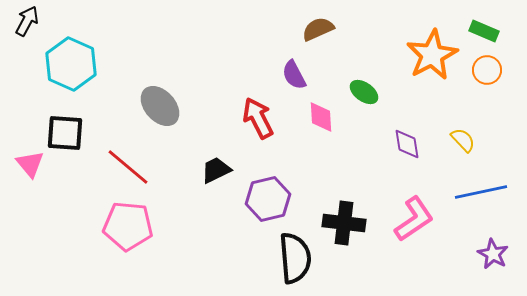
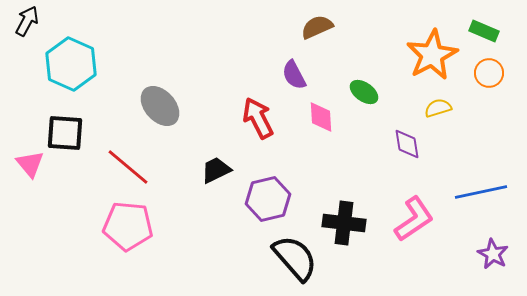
brown semicircle: moved 1 px left, 2 px up
orange circle: moved 2 px right, 3 px down
yellow semicircle: moved 25 px left, 32 px up; rotated 64 degrees counterclockwise
black semicircle: rotated 36 degrees counterclockwise
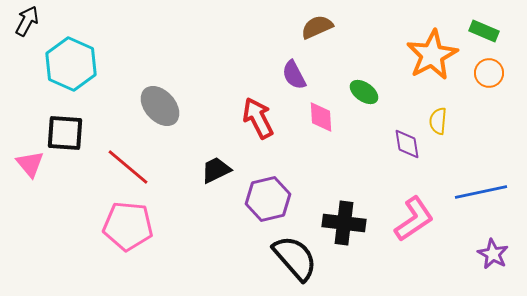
yellow semicircle: moved 13 px down; rotated 68 degrees counterclockwise
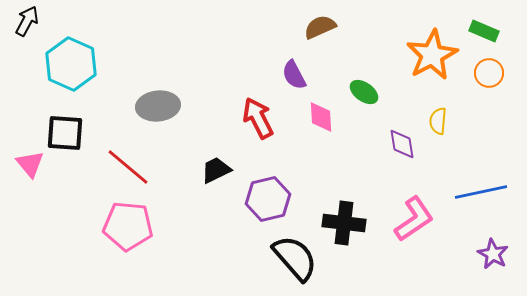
brown semicircle: moved 3 px right
gray ellipse: moved 2 px left; rotated 54 degrees counterclockwise
purple diamond: moved 5 px left
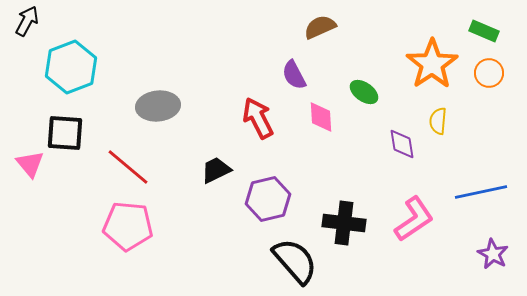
orange star: moved 9 px down; rotated 6 degrees counterclockwise
cyan hexagon: moved 3 px down; rotated 15 degrees clockwise
black semicircle: moved 3 px down
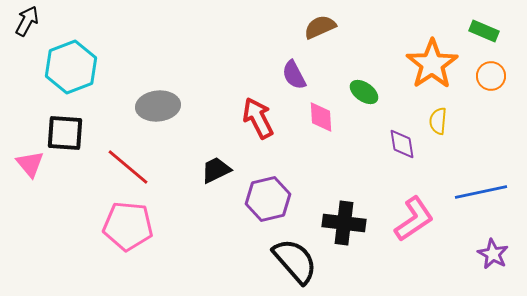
orange circle: moved 2 px right, 3 px down
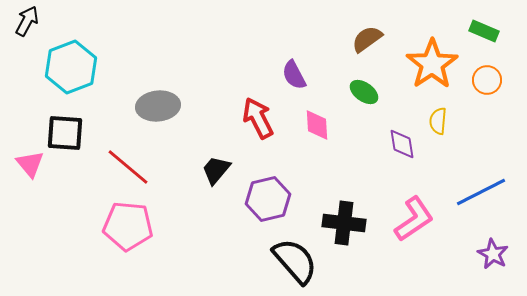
brown semicircle: moved 47 px right, 12 px down; rotated 12 degrees counterclockwise
orange circle: moved 4 px left, 4 px down
pink diamond: moved 4 px left, 8 px down
black trapezoid: rotated 24 degrees counterclockwise
blue line: rotated 15 degrees counterclockwise
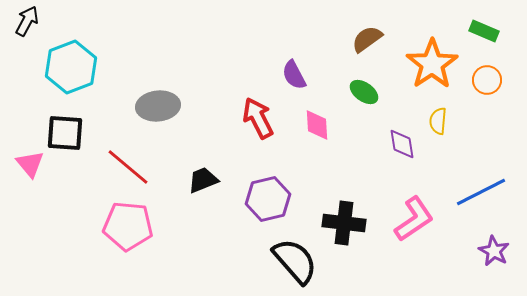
black trapezoid: moved 13 px left, 10 px down; rotated 28 degrees clockwise
purple star: moved 1 px right, 3 px up
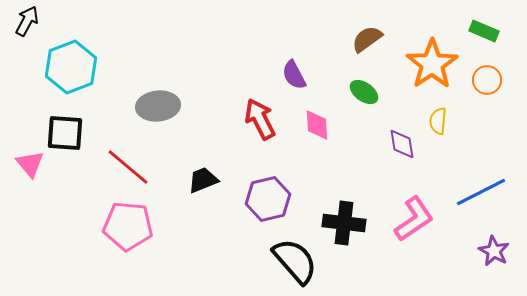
red arrow: moved 2 px right, 1 px down
